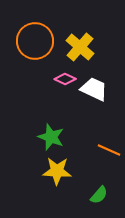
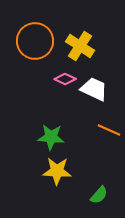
yellow cross: moved 1 px up; rotated 8 degrees counterclockwise
green star: rotated 16 degrees counterclockwise
orange line: moved 20 px up
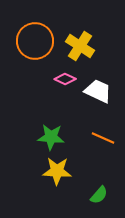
white trapezoid: moved 4 px right, 2 px down
orange line: moved 6 px left, 8 px down
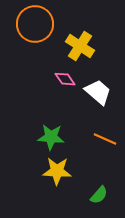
orange circle: moved 17 px up
pink diamond: rotated 30 degrees clockwise
white trapezoid: moved 1 px down; rotated 16 degrees clockwise
orange line: moved 2 px right, 1 px down
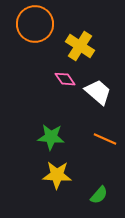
yellow star: moved 4 px down
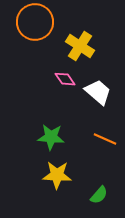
orange circle: moved 2 px up
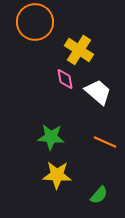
yellow cross: moved 1 px left, 4 px down
pink diamond: rotated 25 degrees clockwise
orange line: moved 3 px down
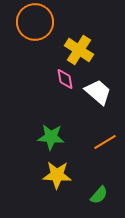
orange line: rotated 55 degrees counterclockwise
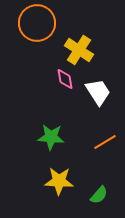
orange circle: moved 2 px right, 1 px down
white trapezoid: rotated 16 degrees clockwise
yellow star: moved 2 px right, 6 px down
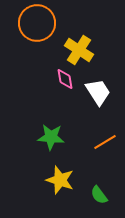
yellow star: moved 1 px right, 1 px up; rotated 16 degrees clockwise
green semicircle: rotated 102 degrees clockwise
